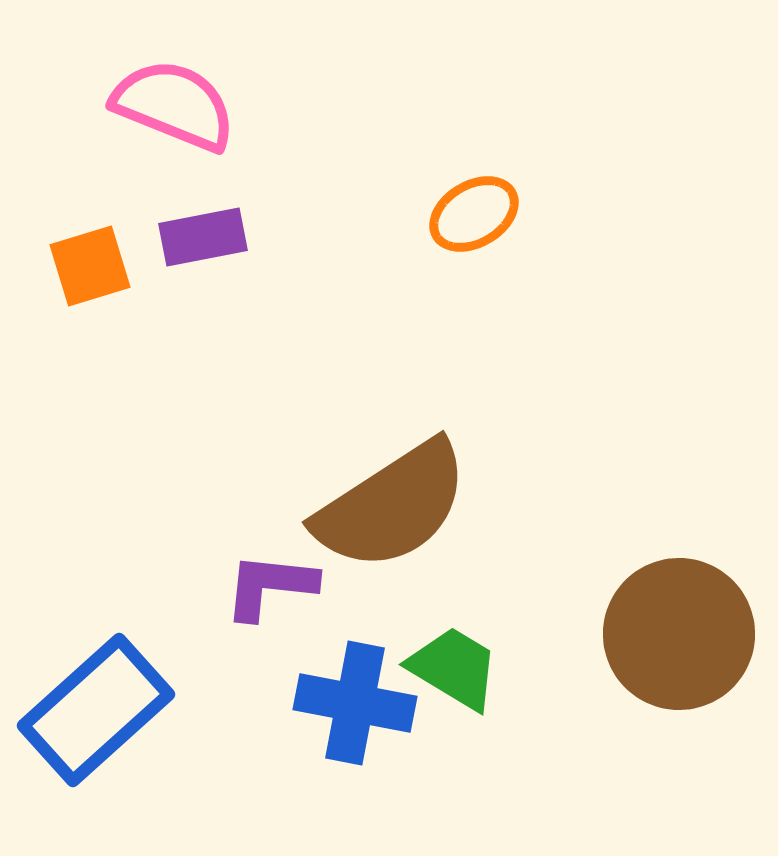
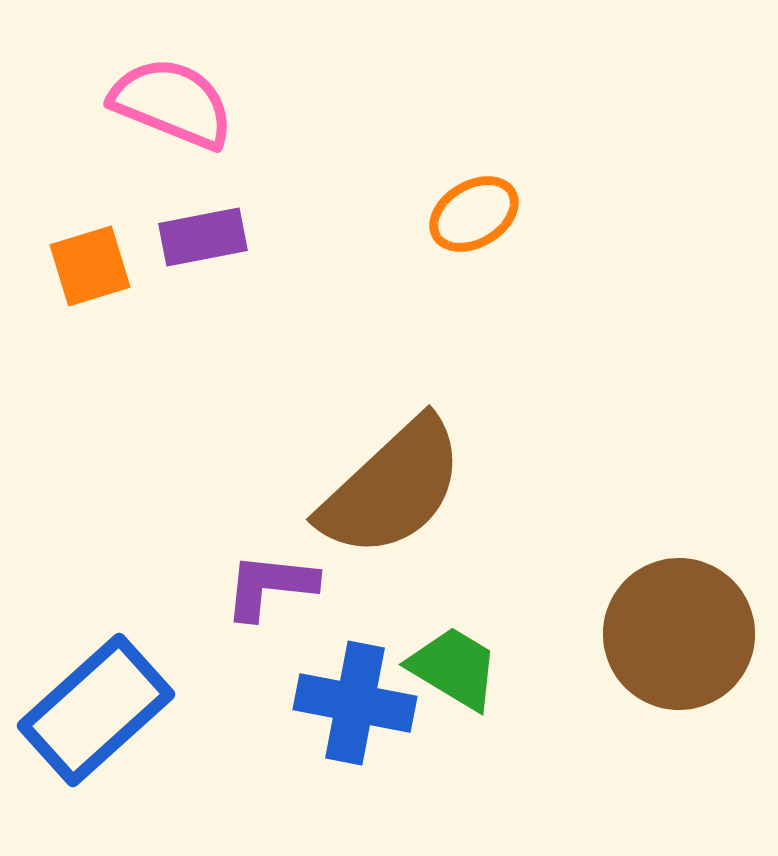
pink semicircle: moved 2 px left, 2 px up
brown semicircle: moved 18 px up; rotated 10 degrees counterclockwise
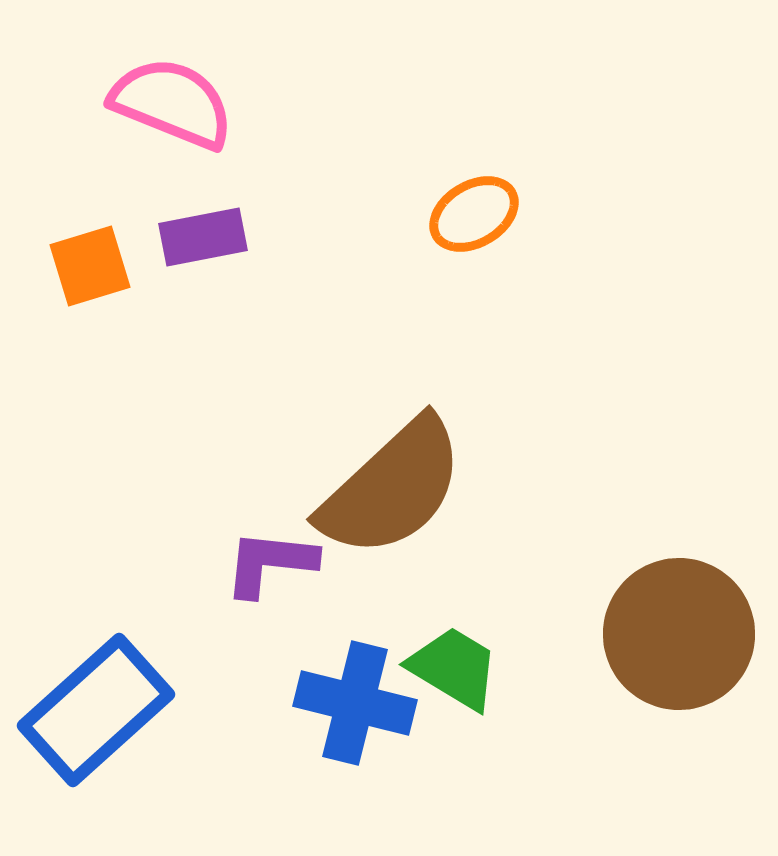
purple L-shape: moved 23 px up
blue cross: rotated 3 degrees clockwise
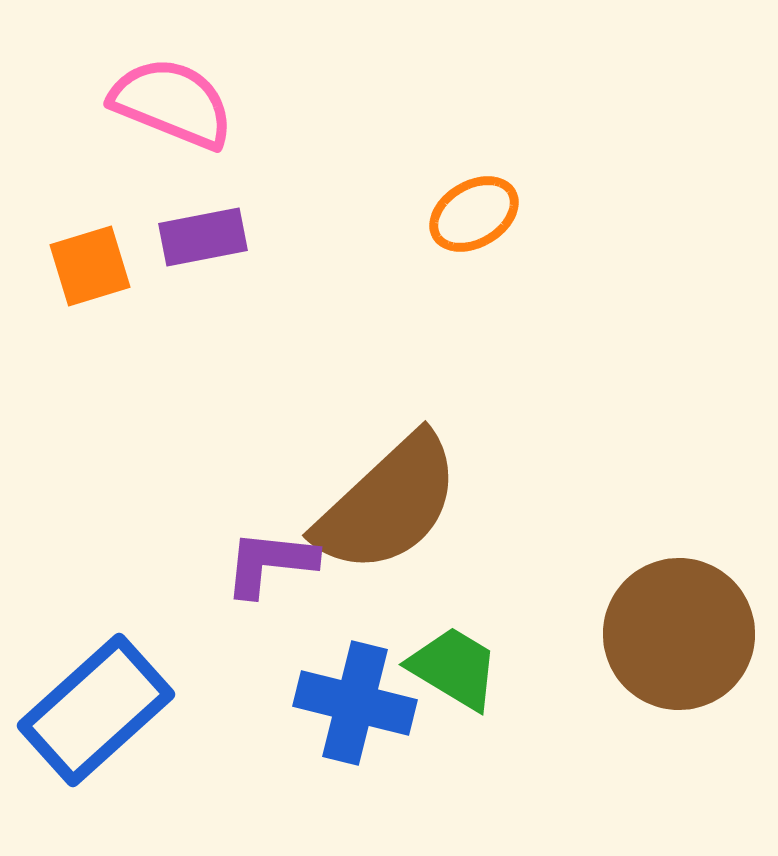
brown semicircle: moved 4 px left, 16 px down
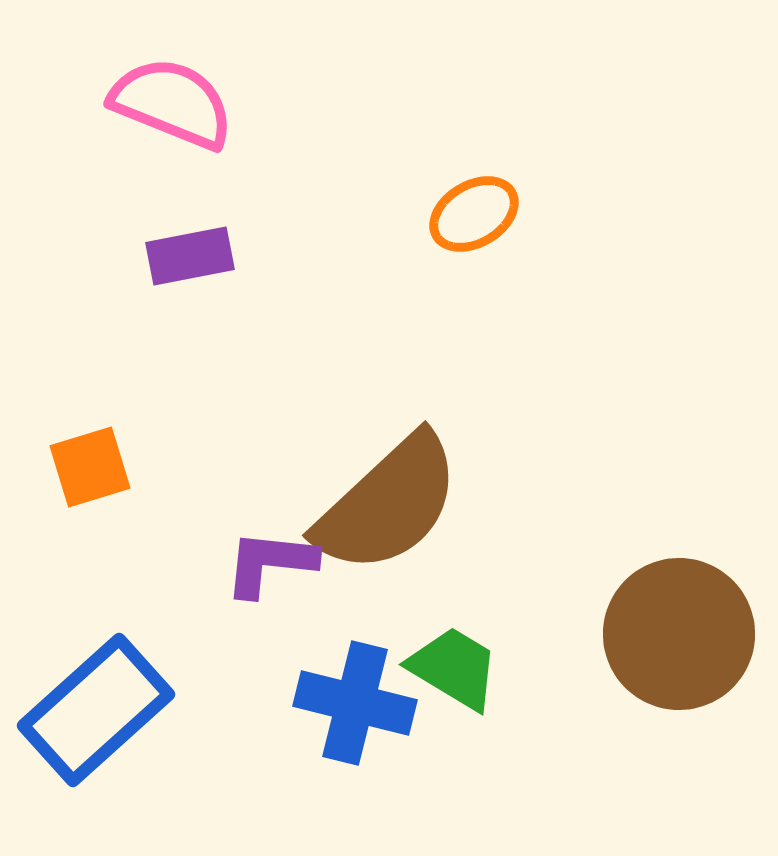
purple rectangle: moved 13 px left, 19 px down
orange square: moved 201 px down
